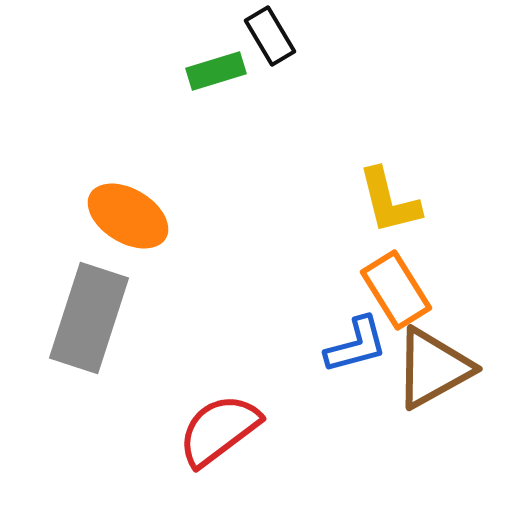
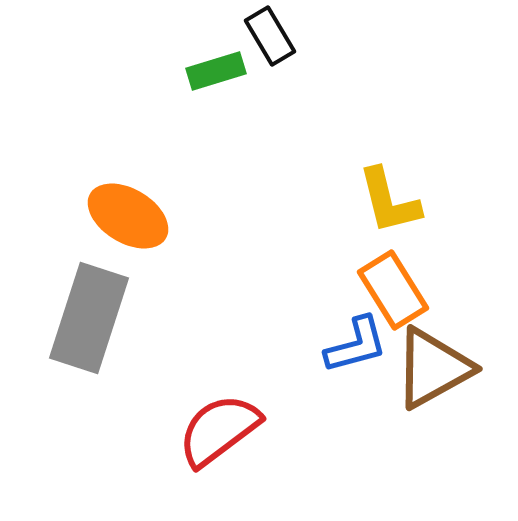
orange rectangle: moved 3 px left
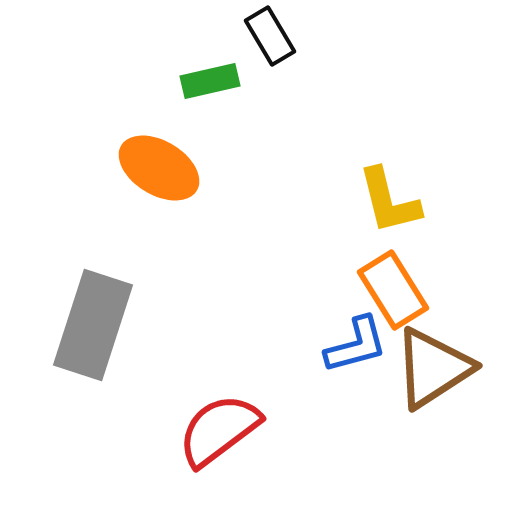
green rectangle: moved 6 px left, 10 px down; rotated 4 degrees clockwise
orange ellipse: moved 31 px right, 48 px up
gray rectangle: moved 4 px right, 7 px down
brown triangle: rotated 4 degrees counterclockwise
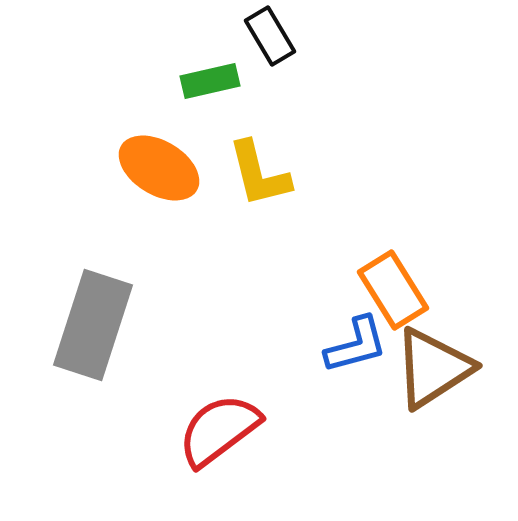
yellow L-shape: moved 130 px left, 27 px up
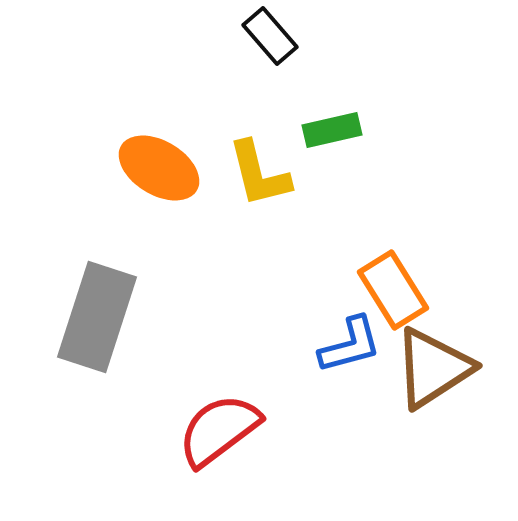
black rectangle: rotated 10 degrees counterclockwise
green rectangle: moved 122 px right, 49 px down
gray rectangle: moved 4 px right, 8 px up
blue L-shape: moved 6 px left
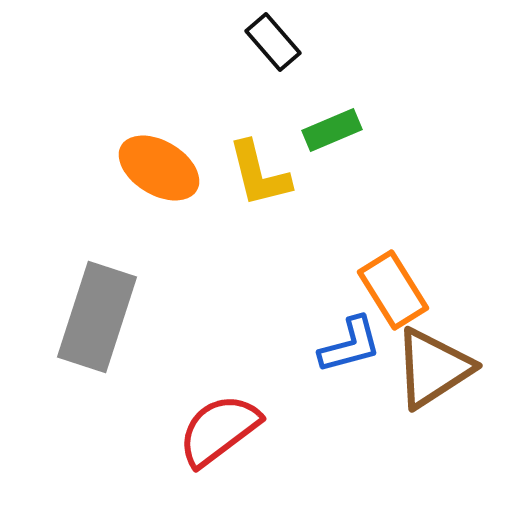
black rectangle: moved 3 px right, 6 px down
green rectangle: rotated 10 degrees counterclockwise
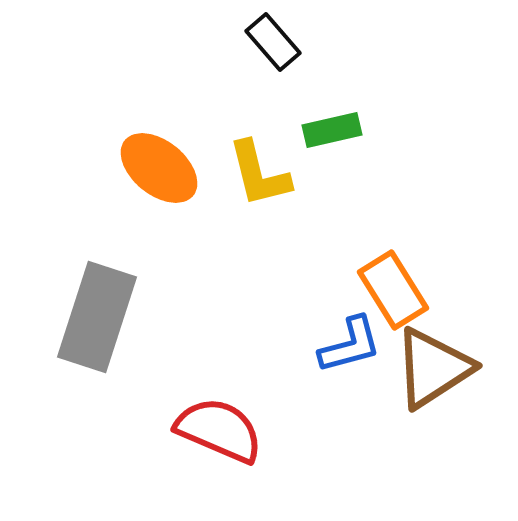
green rectangle: rotated 10 degrees clockwise
orange ellipse: rotated 8 degrees clockwise
red semicircle: rotated 60 degrees clockwise
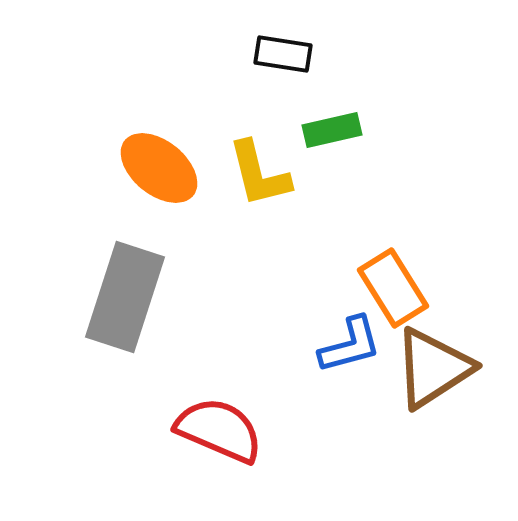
black rectangle: moved 10 px right, 12 px down; rotated 40 degrees counterclockwise
orange rectangle: moved 2 px up
gray rectangle: moved 28 px right, 20 px up
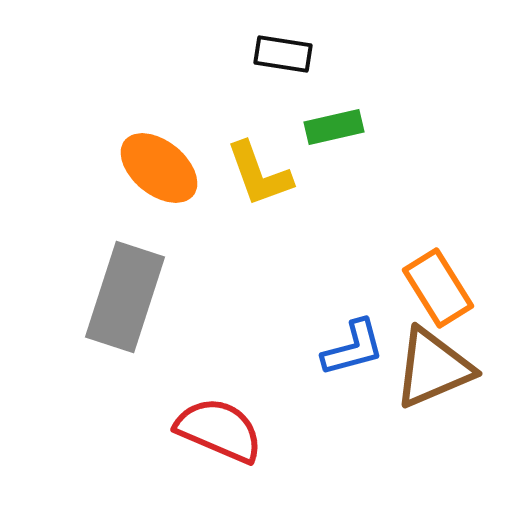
green rectangle: moved 2 px right, 3 px up
yellow L-shape: rotated 6 degrees counterclockwise
orange rectangle: moved 45 px right
blue L-shape: moved 3 px right, 3 px down
brown triangle: rotated 10 degrees clockwise
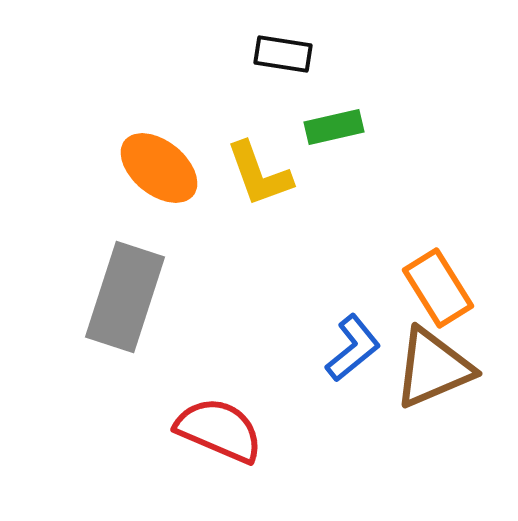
blue L-shape: rotated 24 degrees counterclockwise
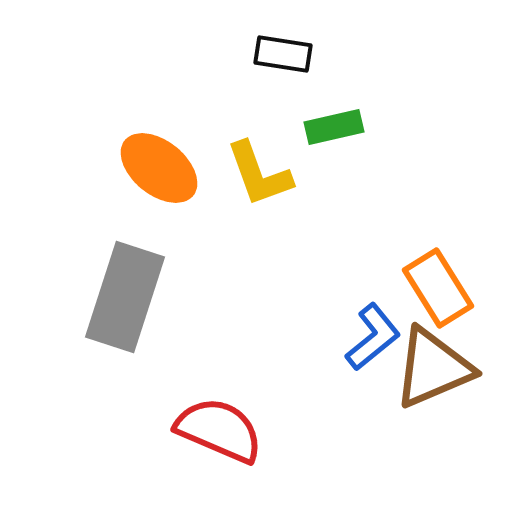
blue L-shape: moved 20 px right, 11 px up
